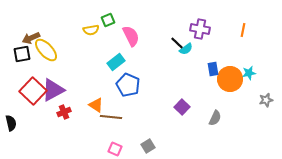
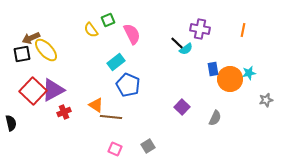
yellow semicircle: rotated 63 degrees clockwise
pink semicircle: moved 1 px right, 2 px up
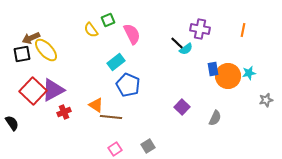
orange circle: moved 2 px left, 3 px up
black semicircle: moved 1 px right; rotated 21 degrees counterclockwise
pink square: rotated 32 degrees clockwise
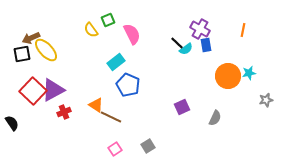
purple cross: rotated 18 degrees clockwise
blue rectangle: moved 7 px left, 24 px up
purple square: rotated 21 degrees clockwise
brown line: rotated 20 degrees clockwise
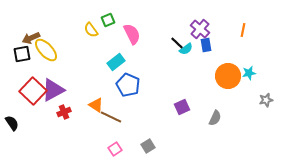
purple cross: rotated 12 degrees clockwise
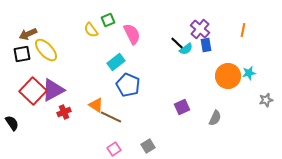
brown arrow: moved 3 px left, 4 px up
pink square: moved 1 px left
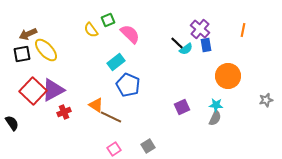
pink semicircle: moved 2 px left; rotated 20 degrees counterclockwise
cyan star: moved 33 px left, 32 px down; rotated 16 degrees clockwise
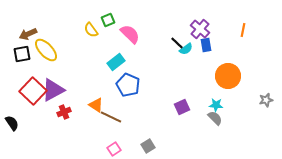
gray semicircle: rotated 70 degrees counterclockwise
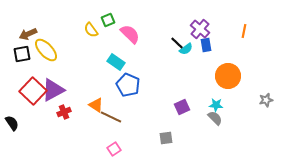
orange line: moved 1 px right, 1 px down
cyan rectangle: rotated 72 degrees clockwise
gray square: moved 18 px right, 8 px up; rotated 24 degrees clockwise
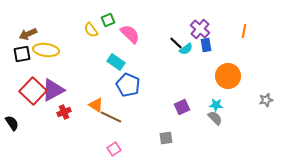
black line: moved 1 px left
yellow ellipse: rotated 40 degrees counterclockwise
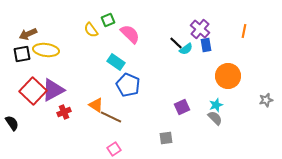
cyan star: rotated 24 degrees counterclockwise
